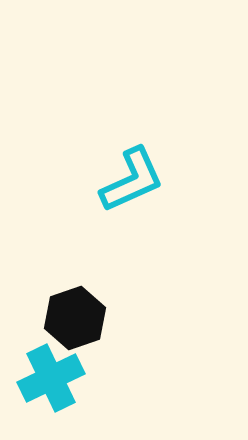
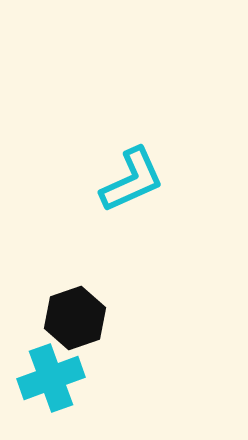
cyan cross: rotated 6 degrees clockwise
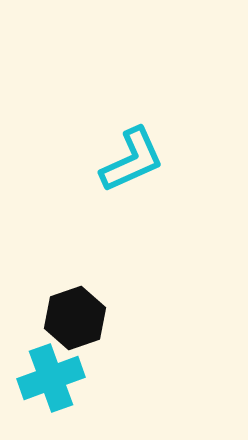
cyan L-shape: moved 20 px up
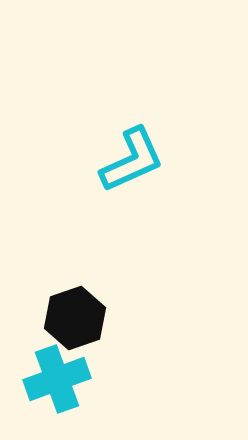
cyan cross: moved 6 px right, 1 px down
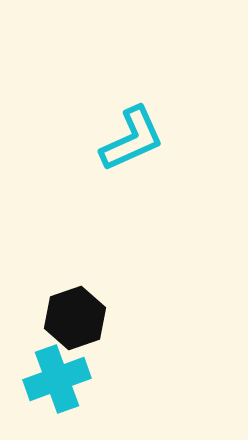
cyan L-shape: moved 21 px up
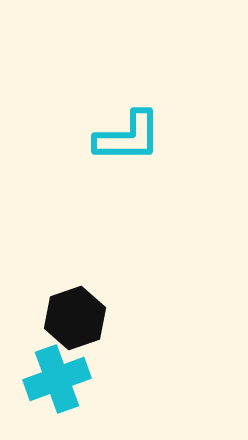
cyan L-shape: moved 4 px left, 2 px up; rotated 24 degrees clockwise
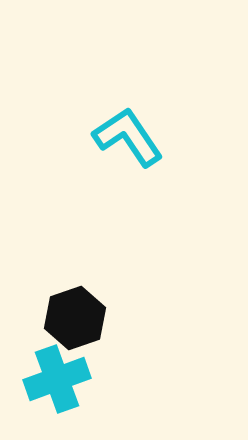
cyan L-shape: rotated 124 degrees counterclockwise
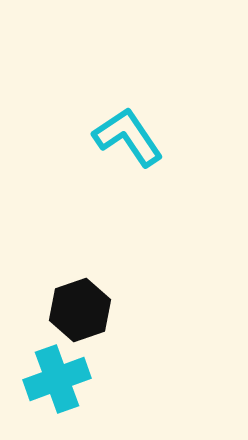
black hexagon: moved 5 px right, 8 px up
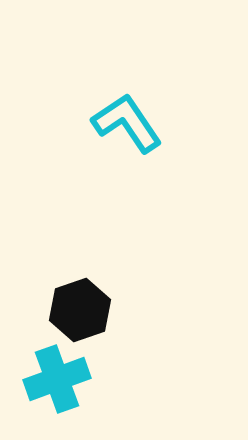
cyan L-shape: moved 1 px left, 14 px up
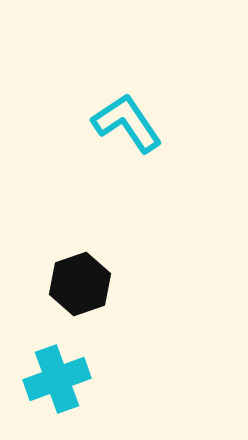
black hexagon: moved 26 px up
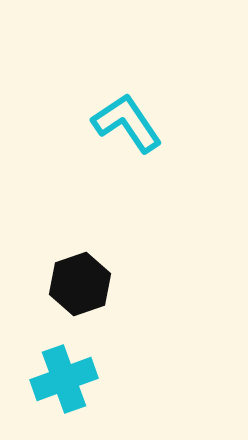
cyan cross: moved 7 px right
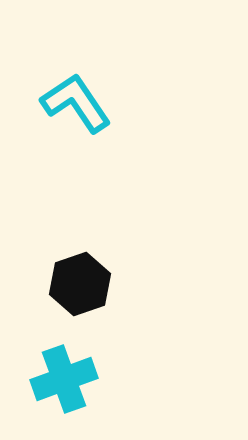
cyan L-shape: moved 51 px left, 20 px up
